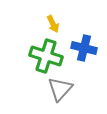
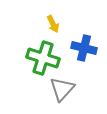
green cross: moved 3 px left, 2 px down
gray triangle: moved 2 px right
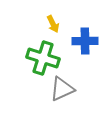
blue cross: moved 1 px right, 7 px up; rotated 15 degrees counterclockwise
gray triangle: rotated 24 degrees clockwise
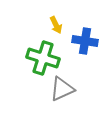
yellow arrow: moved 3 px right, 1 px down
blue cross: rotated 10 degrees clockwise
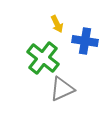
yellow arrow: moved 1 px right, 1 px up
green cross: rotated 20 degrees clockwise
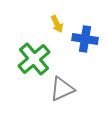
blue cross: moved 2 px up
green cross: moved 9 px left, 1 px down; rotated 12 degrees clockwise
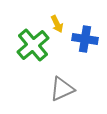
green cross: moved 1 px left, 14 px up
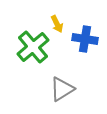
green cross: moved 2 px down
gray triangle: rotated 8 degrees counterclockwise
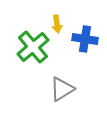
yellow arrow: rotated 18 degrees clockwise
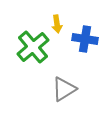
gray triangle: moved 2 px right
